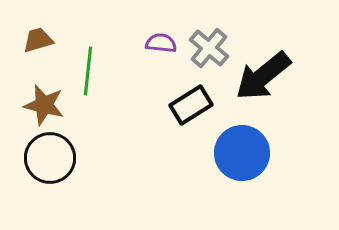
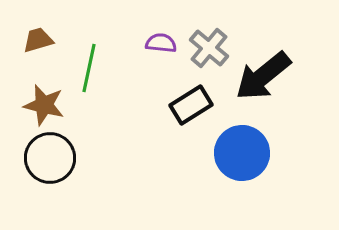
green line: moved 1 px right, 3 px up; rotated 6 degrees clockwise
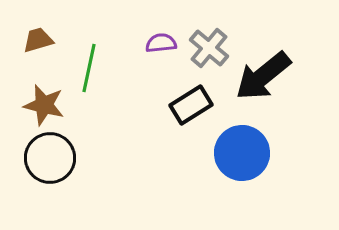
purple semicircle: rotated 12 degrees counterclockwise
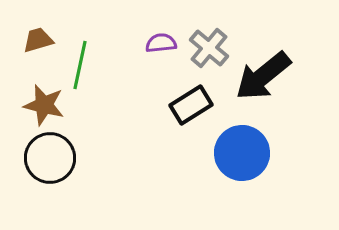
green line: moved 9 px left, 3 px up
